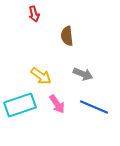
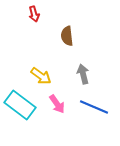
gray arrow: rotated 126 degrees counterclockwise
cyan rectangle: rotated 56 degrees clockwise
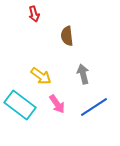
blue line: rotated 56 degrees counterclockwise
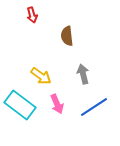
red arrow: moved 2 px left, 1 px down
pink arrow: rotated 12 degrees clockwise
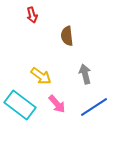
gray arrow: moved 2 px right
pink arrow: rotated 18 degrees counterclockwise
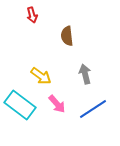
blue line: moved 1 px left, 2 px down
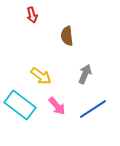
gray arrow: rotated 36 degrees clockwise
pink arrow: moved 2 px down
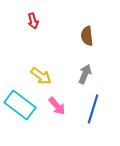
red arrow: moved 1 px right, 6 px down
brown semicircle: moved 20 px right
blue line: rotated 40 degrees counterclockwise
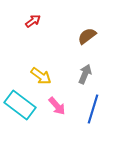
red arrow: rotated 112 degrees counterclockwise
brown semicircle: rotated 60 degrees clockwise
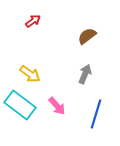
yellow arrow: moved 11 px left, 2 px up
blue line: moved 3 px right, 5 px down
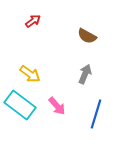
brown semicircle: rotated 114 degrees counterclockwise
